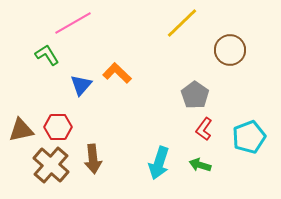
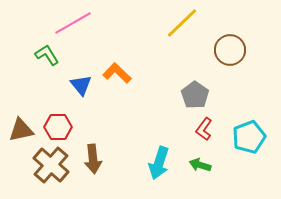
blue triangle: rotated 20 degrees counterclockwise
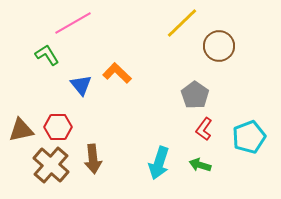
brown circle: moved 11 px left, 4 px up
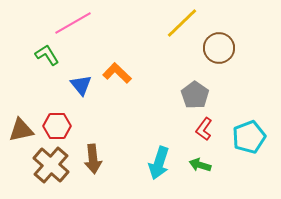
brown circle: moved 2 px down
red hexagon: moved 1 px left, 1 px up
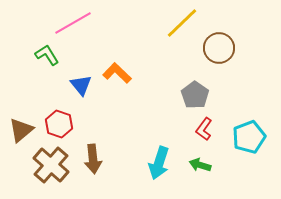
red hexagon: moved 2 px right, 2 px up; rotated 20 degrees clockwise
brown triangle: rotated 28 degrees counterclockwise
